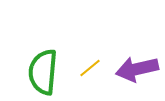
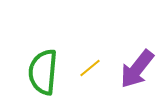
purple arrow: rotated 39 degrees counterclockwise
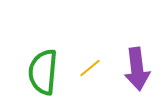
purple arrow: rotated 45 degrees counterclockwise
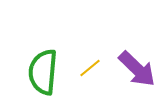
purple arrow: rotated 39 degrees counterclockwise
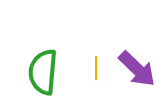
yellow line: moved 6 px right; rotated 50 degrees counterclockwise
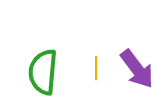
purple arrow: rotated 9 degrees clockwise
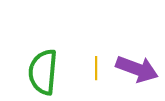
purple arrow: rotated 33 degrees counterclockwise
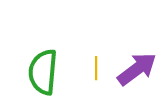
purple arrow: rotated 57 degrees counterclockwise
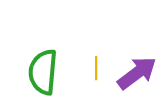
purple arrow: moved 4 px down
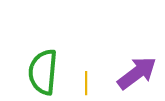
yellow line: moved 10 px left, 15 px down
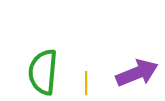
purple arrow: rotated 15 degrees clockwise
